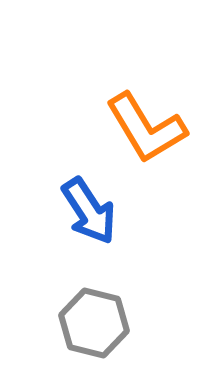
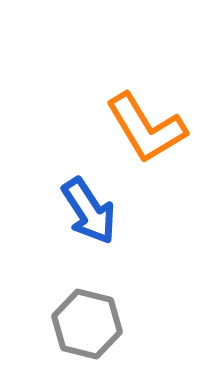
gray hexagon: moved 7 px left, 1 px down
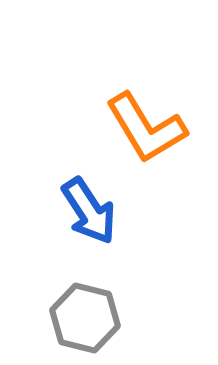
gray hexagon: moved 2 px left, 6 px up
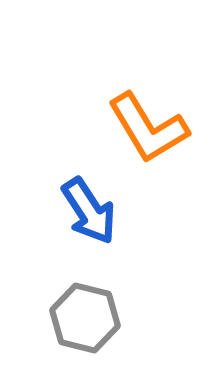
orange L-shape: moved 2 px right
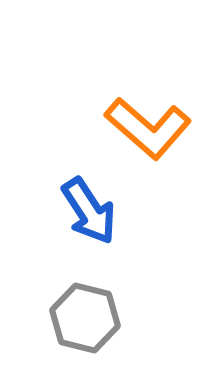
orange L-shape: rotated 18 degrees counterclockwise
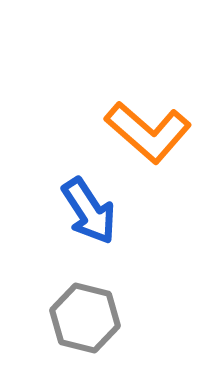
orange L-shape: moved 4 px down
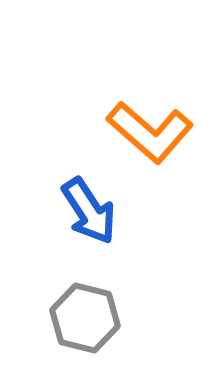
orange L-shape: moved 2 px right
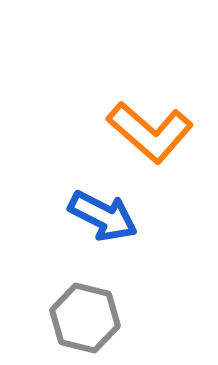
blue arrow: moved 14 px right, 5 px down; rotated 30 degrees counterclockwise
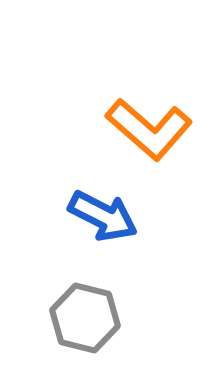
orange L-shape: moved 1 px left, 3 px up
